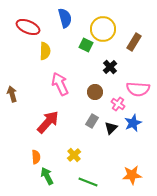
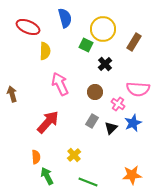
black cross: moved 5 px left, 3 px up
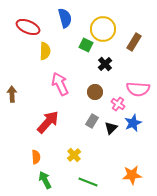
brown arrow: rotated 14 degrees clockwise
green arrow: moved 2 px left, 4 px down
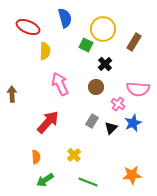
brown circle: moved 1 px right, 5 px up
green arrow: rotated 96 degrees counterclockwise
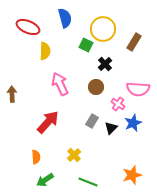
orange star: rotated 12 degrees counterclockwise
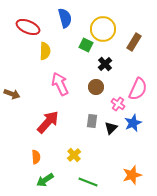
pink semicircle: rotated 70 degrees counterclockwise
brown arrow: rotated 112 degrees clockwise
gray rectangle: rotated 24 degrees counterclockwise
